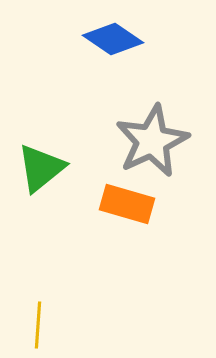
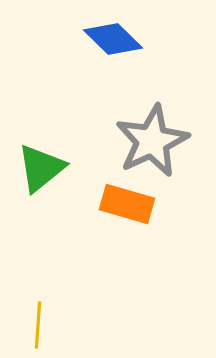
blue diamond: rotated 10 degrees clockwise
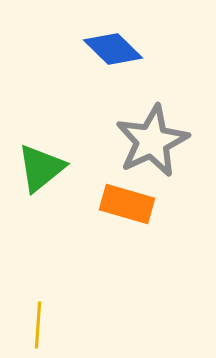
blue diamond: moved 10 px down
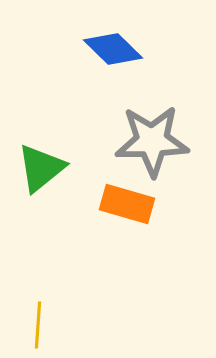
gray star: rotated 24 degrees clockwise
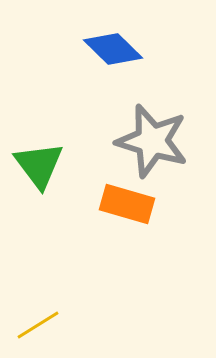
gray star: rotated 18 degrees clockwise
green triangle: moved 2 px left, 3 px up; rotated 28 degrees counterclockwise
yellow line: rotated 54 degrees clockwise
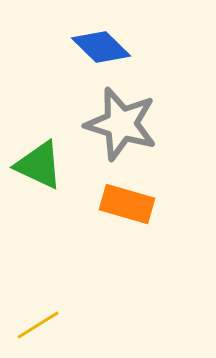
blue diamond: moved 12 px left, 2 px up
gray star: moved 31 px left, 17 px up
green triangle: rotated 28 degrees counterclockwise
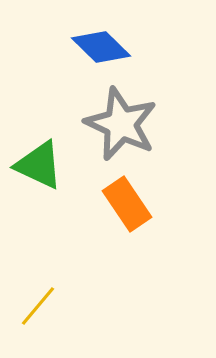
gray star: rotated 8 degrees clockwise
orange rectangle: rotated 40 degrees clockwise
yellow line: moved 19 px up; rotated 18 degrees counterclockwise
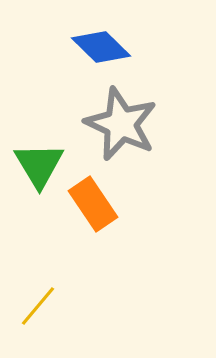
green triangle: rotated 34 degrees clockwise
orange rectangle: moved 34 px left
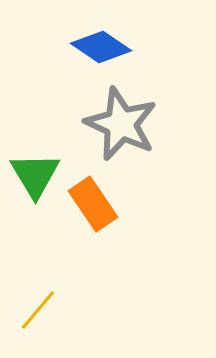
blue diamond: rotated 10 degrees counterclockwise
green triangle: moved 4 px left, 10 px down
yellow line: moved 4 px down
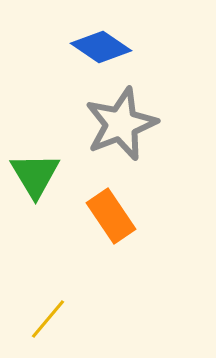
gray star: rotated 26 degrees clockwise
orange rectangle: moved 18 px right, 12 px down
yellow line: moved 10 px right, 9 px down
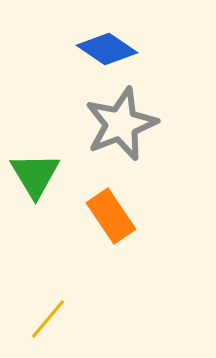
blue diamond: moved 6 px right, 2 px down
